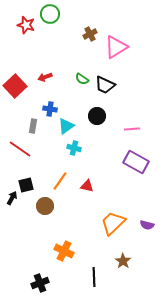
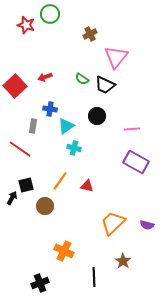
pink triangle: moved 10 px down; rotated 20 degrees counterclockwise
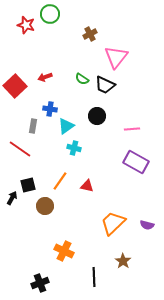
black square: moved 2 px right
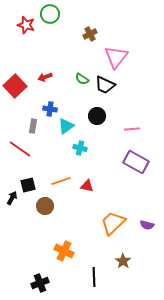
cyan cross: moved 6 px right
orange line: moved 1 px right; rotated 36 degrees clockwise
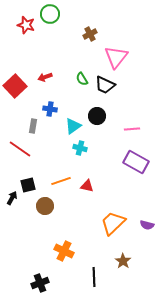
green semicircle: rotated 24 degrees clockwise
cyan triangle: moved 7 px right
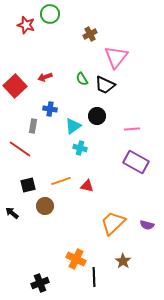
black arrow: moved 15 px down; rotated 80 degrees counterclockwise
orange cross: moved 12 px right, 8 px down
